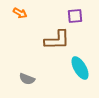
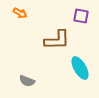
purple square: moved 6 px right; rotated 14 degrees clockwise
gray semicircle: moved 2 px down
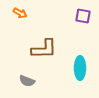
purple square: moved 2 px right
brown L-shape: moved 13 px left, 9 px down
cyan ellipse: rotated 30 degrees clockwise
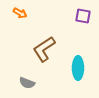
brown L-shape: rotated 148 degrees clockwise
cyan ellipse: moved 2 px left
gray semicircle: moved 2 px down
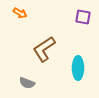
purple square: moved 1 px down
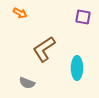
cyan ellipse: moved 1 px left
